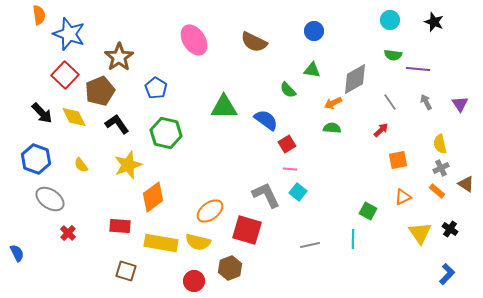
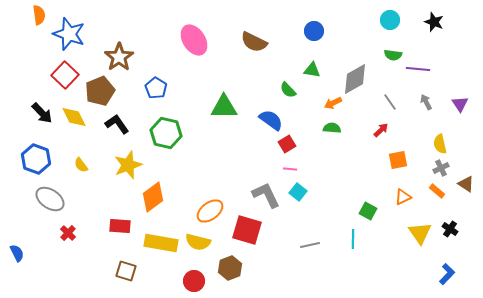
blue semicircle at (266, 120): moved 5 px right
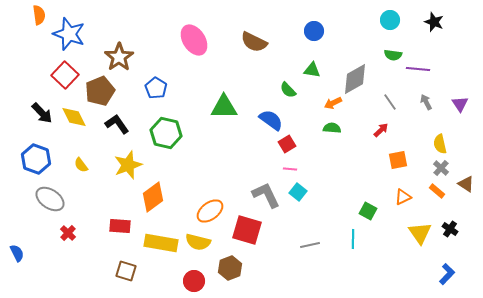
gray cross at (441, 168): rotated 21 degrees counterclockwise
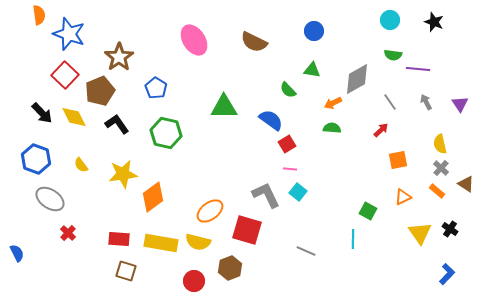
gray diamond at (355, 79): moved 2 px right
yellow star at (128, 165): moved 5 px left, 9 px down; rotated 12 degrees clockwise
red rectangle at (120, 226): moved 1 px left, 13 px down
gray line at (310, 245): moved 4 px left, 6 px down; rotated 36 degrees clockwise
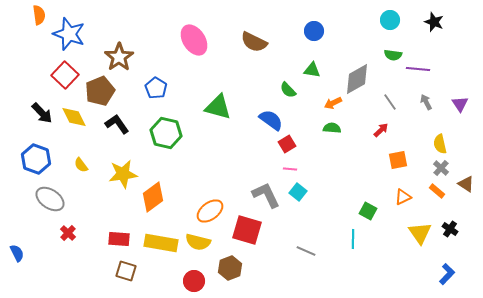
green triangle at (224, 107): moved 6 px left; rotated 16 degrees clockwise
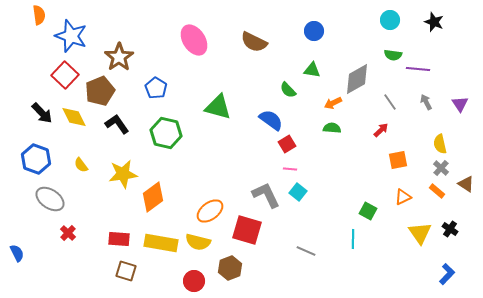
blue star at (69, 34): moved 2 px right, 2 px down
